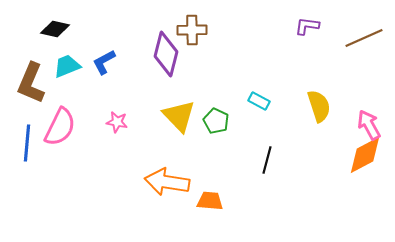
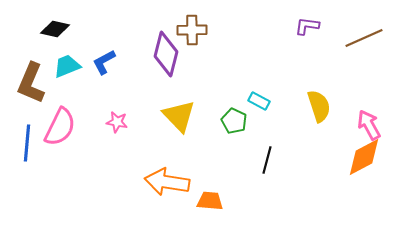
green pentagon: moved 18 px right
orange diamond: moved 1 px left, 2 px down
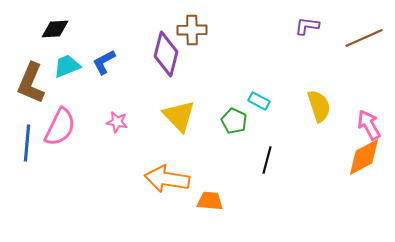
black diamond: rotated 16 degrees counterclockwise
orange arrow: moved 3 px up
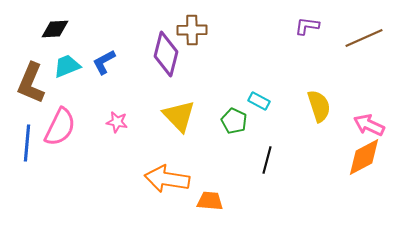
pink arrow: rotated 36 degrees counterclockwise
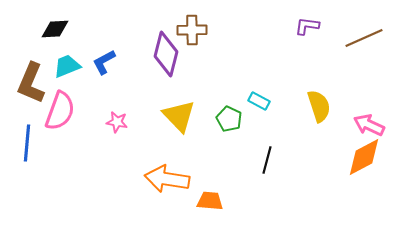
green pentagon: moved 5 px left, 2 px up
pink semicircle: moved 16 px up; rotated 6 degrees counterclockwise
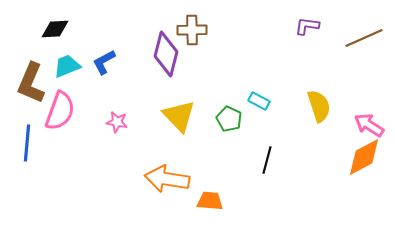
pink arrow: rotated 8 degrees clockwise
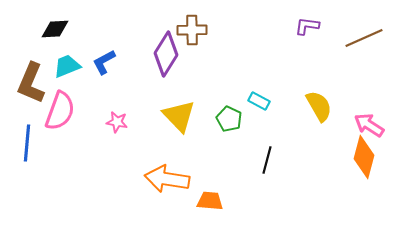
purple diamond: rotated 18 degrees clockwise
yellow semicircle: rotated 12 degrees counterclockwise
orange diamond: rotated 48 degrees counterclockwise
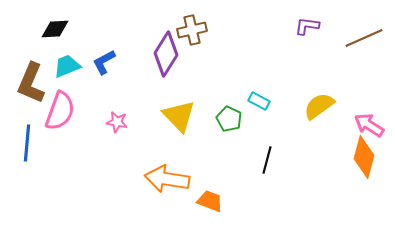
brown cross: rotated 12 degrees counterclockwise
yellow semicircle: rotated 96 degrees counterclockwise
orange trapezoid: rotated 16 degrees clockwise
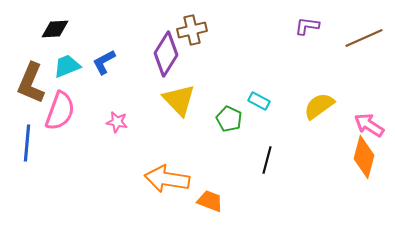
yellow triangle: moved 16 px up
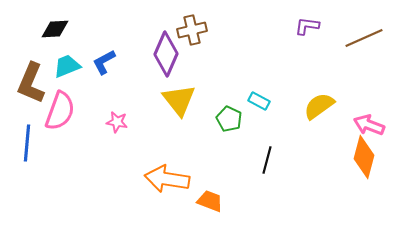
purple diamond: rotated 9 degrees counterclockwise
yellow triangle: rotated 6 degrees clockwise
pink arrow: rotated 12 degrees counterclockwise
